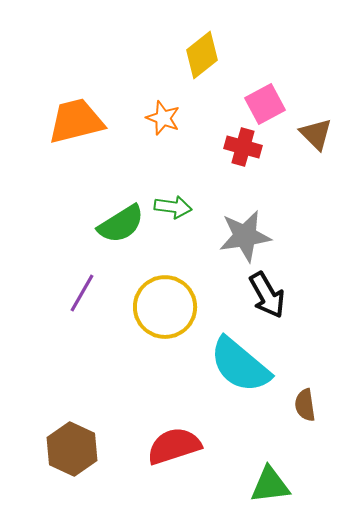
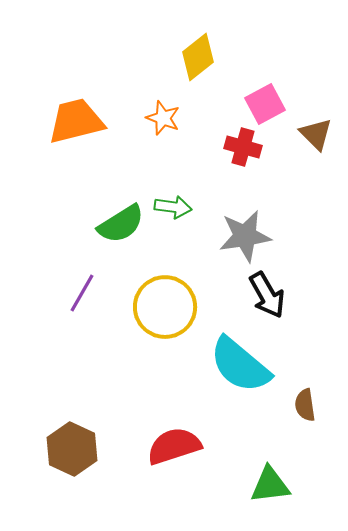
yellow diamond: moved 4 px left, 2 px down
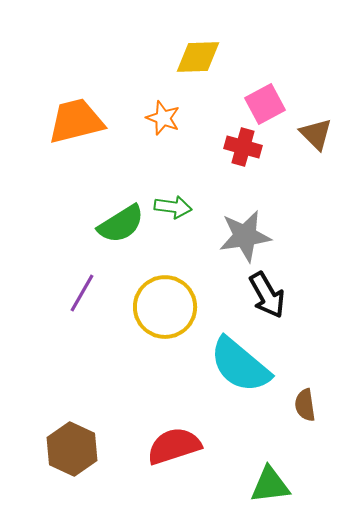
yellow diamond: rotated 36 degrees clockwise
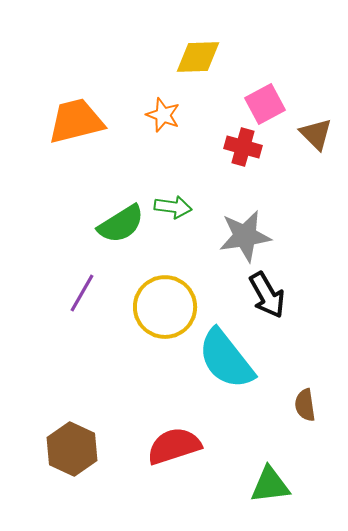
orange star: moved 3 px up
cyan semicircle: moved 14 px left, 6 px up; rotated 12 degrees clockwise
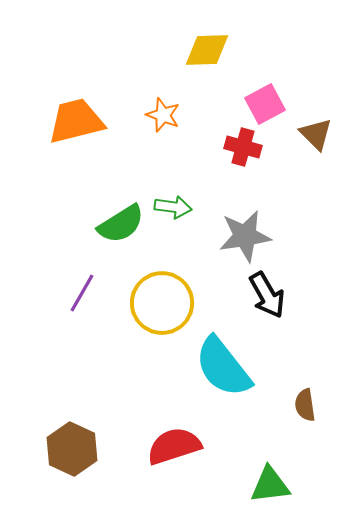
yellow diamond: moved 9 px right, 7 px up
yellow circle: moved 3 px left, 4 px up
cyan semicircle: moved 3 px left, 8 px down
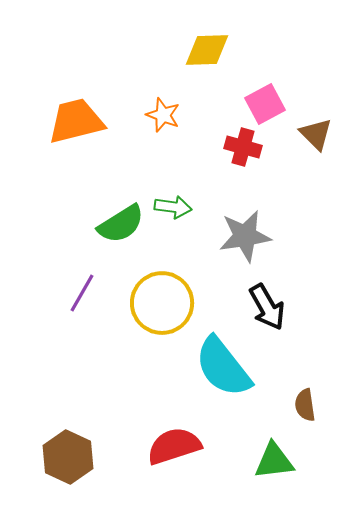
black arrow: moved 12 px down
brown hexagon: moved 4 px left, 8 px down
green triangle: moved 4 px right, 24 px up
